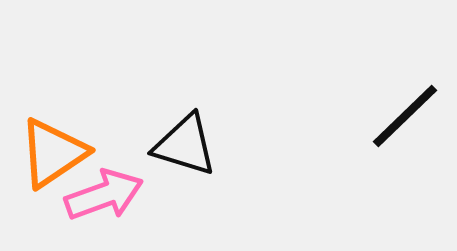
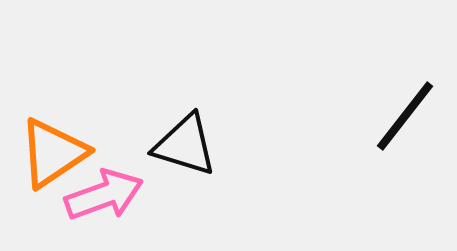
black line: rotated 8 degrees counterclockwise
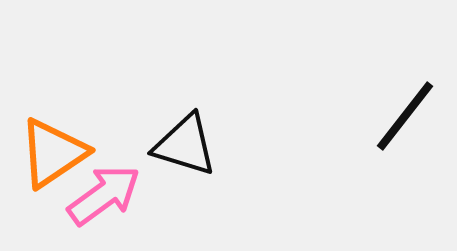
pink arrow: rotated 16 degrees counterclockwise
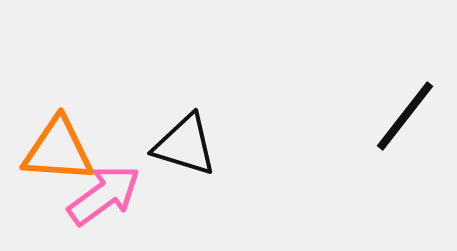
orange triangle: moved 5 px right, 3 px up; rotated 38 degrees clockwise
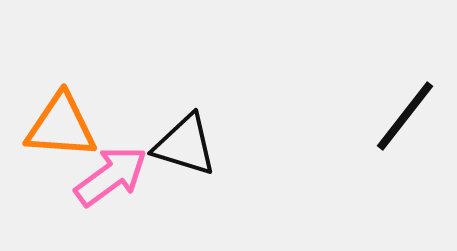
orange triangle: moved 3 px right, 24 px up
pink arrow: moved 7 px right, 19 px up
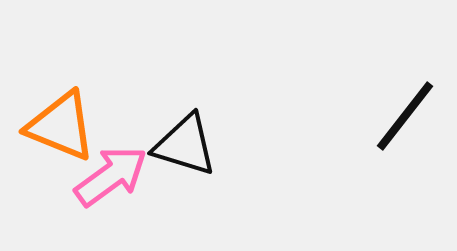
orange triangle: rotated 18 degrees clockwise
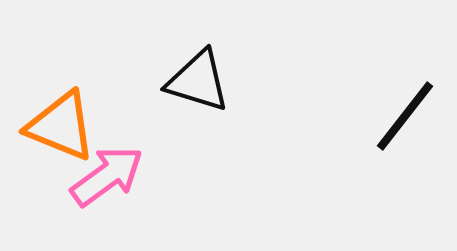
black triangle: moved 13 px right, 64 px up
pink arrow: moved 4 px left
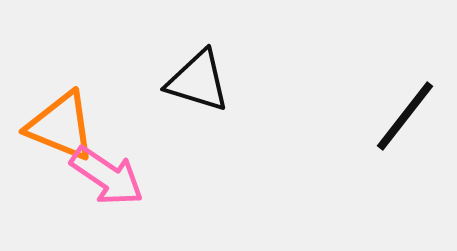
pink arrow: rotated 70 degrees clockwise
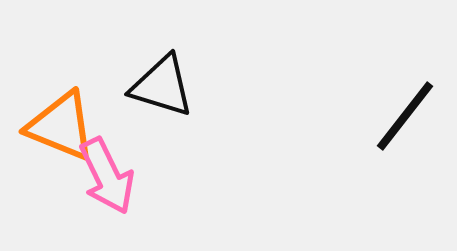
black triangle: moved 36 px left, 5 px down
pink arrow: rotated 30 degrees clockwise
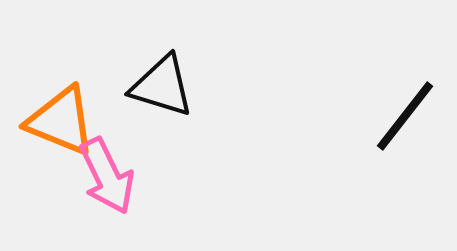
orange triangle: moved 5 px up
